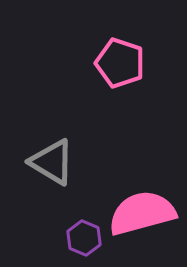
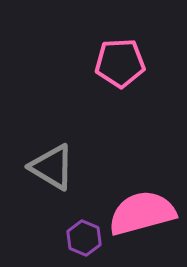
pink pentagon: rotated 21 degrees counterclockwise
gray triangle: moved 5 px down
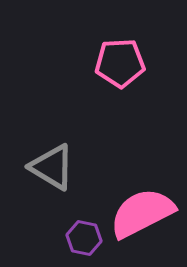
pink semicircle: rotated 12 degrees counterclockwise
purple hexagon: rotated 12 degrees counterclockwise
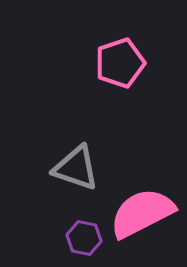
pink pentagon: rotated 15 degrees counterclockwise
gray triangle: moved 24 px right, 1 px down; rotated 12 degrees counterclockwise
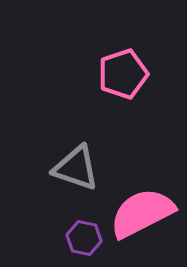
pink pentagon: moved 3 px right, 11 px down
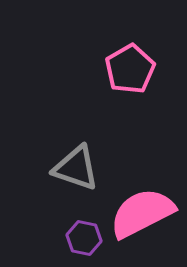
pink pentagon: moved 7 px right, 5 px up; rotated 12 degrees counterclockwise
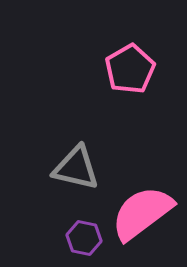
gray triangle: rotated 6 degrees counterclockwise
pink semicircle: rotated 10 degrees counterclockwise
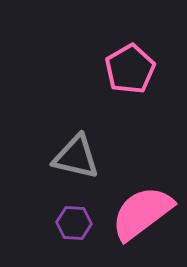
gray triangle: moved 11 px up
purple hexagon: moved 10 px left, 15 px up; rotated 8 degrees counterclockwise
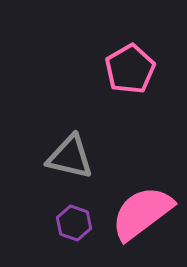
gray triangle: moved 6 px left
purple hexagon: rotated 16 degrees clockwise
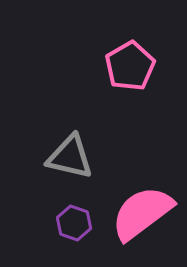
pink pentagon: moved 3 px up
